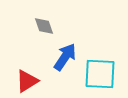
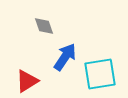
cyan square: rotated 12 degrees counterclockwise
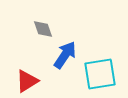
gray diamond: moved 1 px left, 3 px down
blue arrow: moved 2 px up
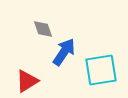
blue arrow: moved 1 px left, 3 px up
cyan square: moved 1 px right, 4 px up
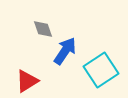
blue arrow: moved 1 px right, 1 px up
cyan square: rotated 24 degrees counterclockwise
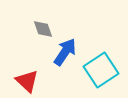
blue arrow: moved 1 px down
red triangle: rotated 45 degrees counterclockwise
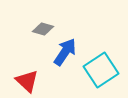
gray diamond: rotated 55 degrees counterclockwise
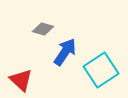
red triangle: moved 6 px left, 1 px up
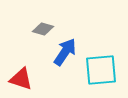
cyan square: rotated 28 degrees clockwise
red triangle: moved 1 px up; rotated 25 degrees counterclockwise
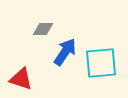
gray diamond: rotated 15 degrees counterclockwise
cyan square: moved 7 px up
